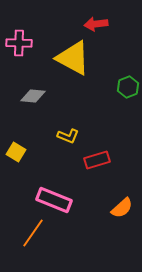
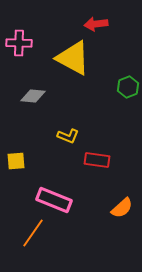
yellow square: moved 9 px down; rotated 36 degrees counterclockwise
red rectangle: rotated 25 degrees clockwise
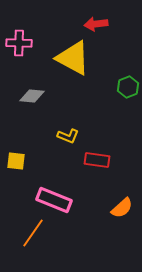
gray diamond: moved 1 px left
yellow square: rotated 12 degrees clockwise
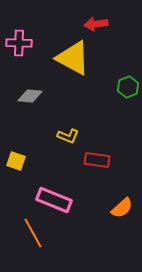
gray diamond: moved 2 px left
yellow square: rotated 12 degrees clockwise
orange line: rotated 64 degrees counterclockwise
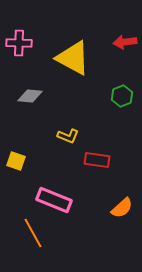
red arrow: moved 29 px right, 18 px down
green hexagon: moved 6 px left, 9 px down
